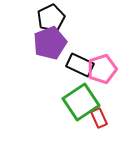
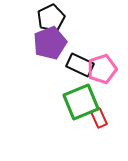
green square: rotated 12 degrees clockwise
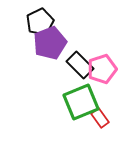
black pentagon: moved 11 px left, 4 px down
black rectangle: rotated 20 degrees clockwise
red rectangle: moved 1 px right; rotated 12 degrees counterclockwise
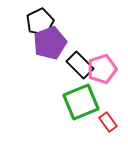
red rectangle: moved 8 px right, 4 px down
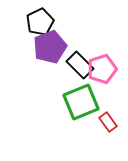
purple pentagon: moved 4 px down
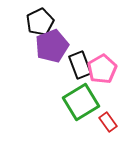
purple pentagon: moved 2 px right, 1 px up
black rectangle: rotated 24 degrees clockwise
pink pentagon: rotated 12 degrees counterclockwise
green square: rotated 9 degrees counterclockwise
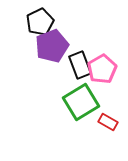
red rectangle: rotated 24 degrees counterclockwise
